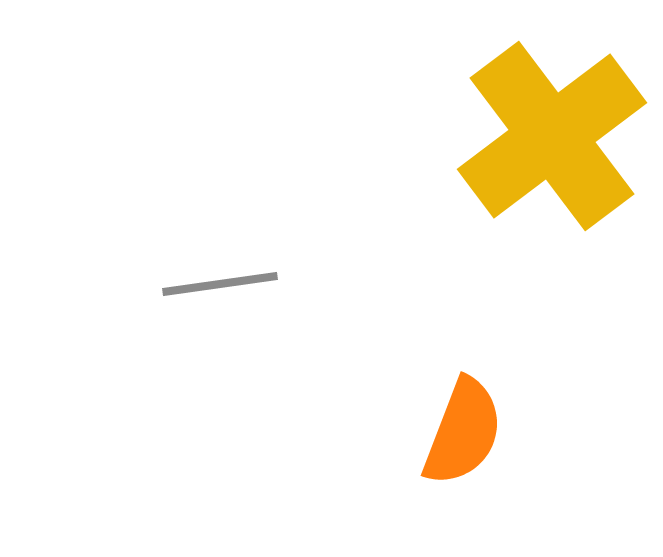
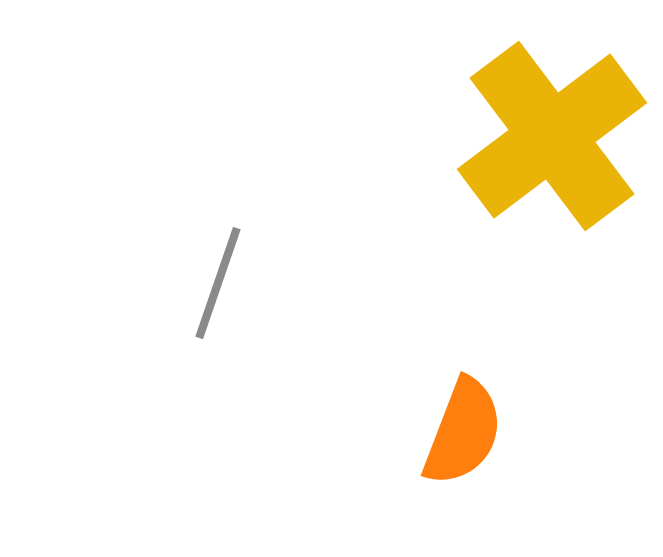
gray line: moved 2 px left, 1 px up; rotated 63 degrees counterclockwise
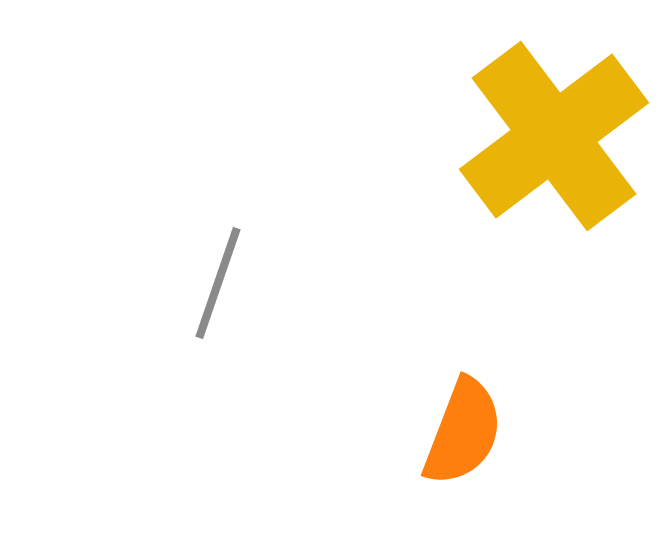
yellow cross: moved 2 px right
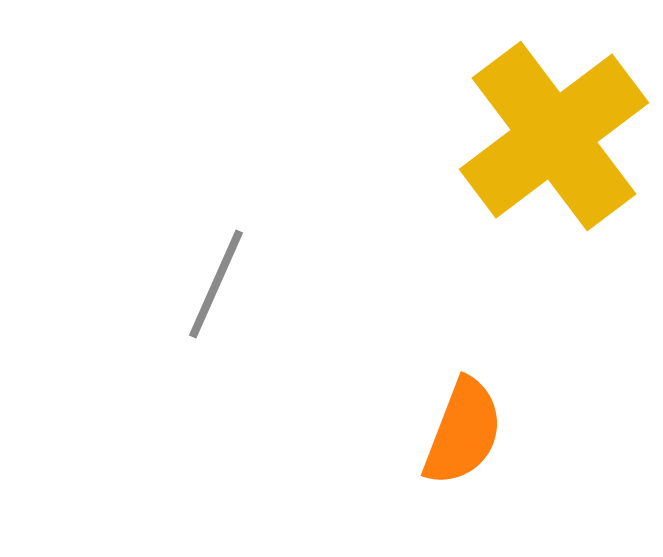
gray line: moved 2 px left, 1 px down; rotated 5 degrees clockwise
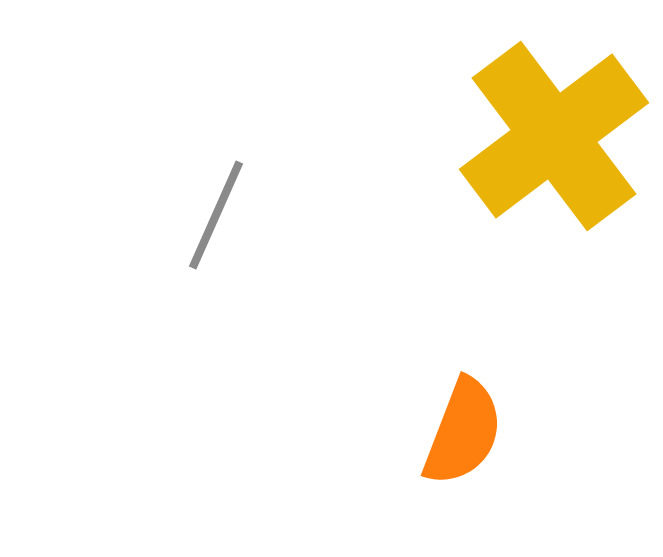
gray line: moved 69 px up
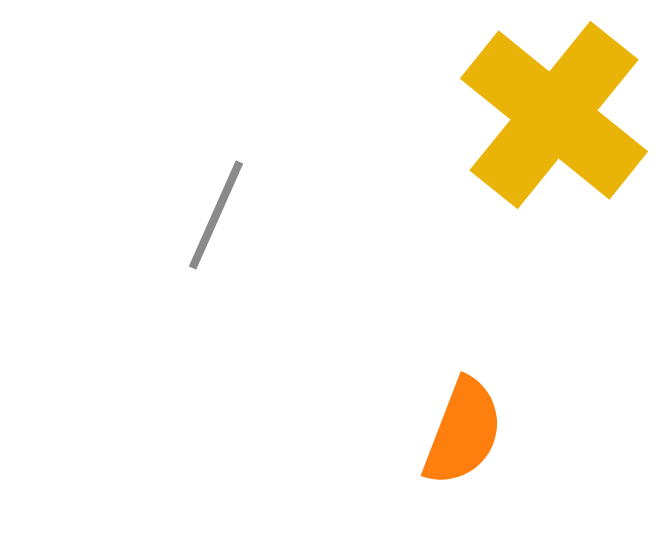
yellow cross: moved 21 px up; rotated 14 degrees counterclockwise
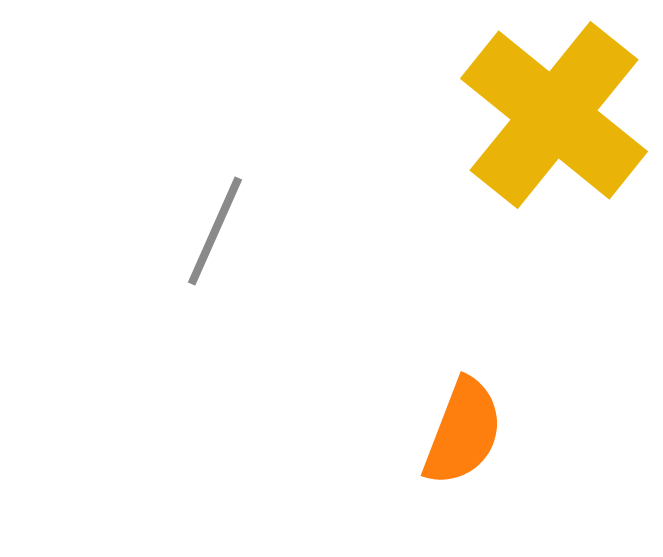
gray line: moved 1 px left, 16 px down
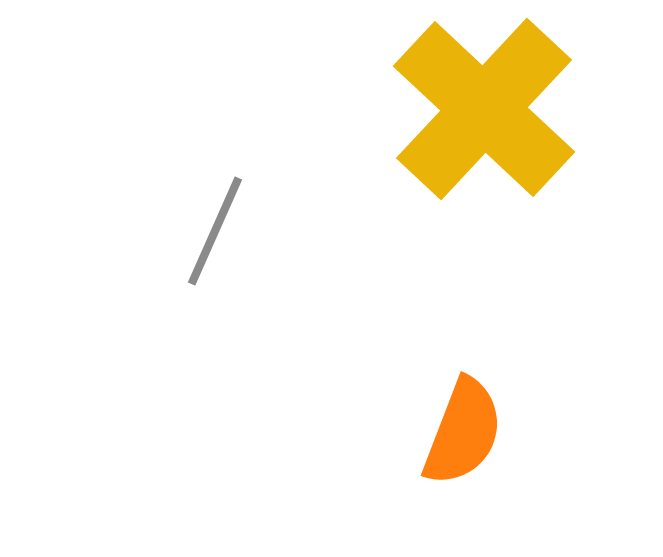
yellow cross: moved 70 px left, 6 px up; rotated 4 degrees clockwise
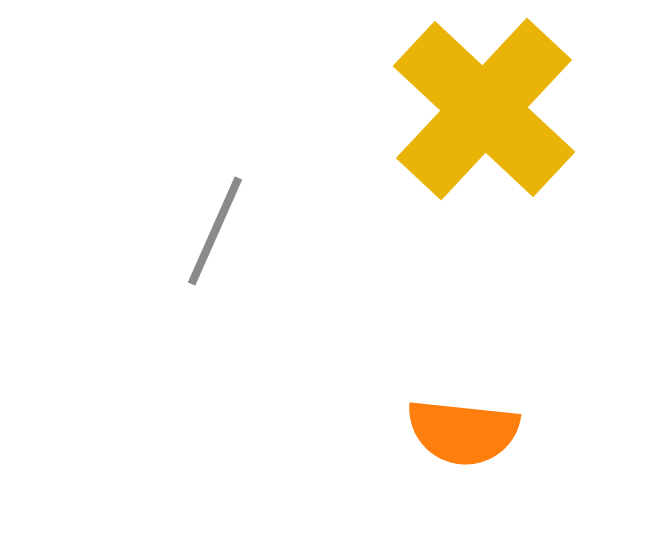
orange semicircle: rotated 75 degrees clockwise
